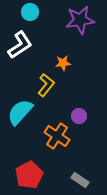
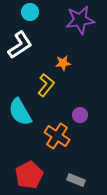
cyan semicircle: rotated 72 degrees counterclockwise
purple circle: moved 1 px right, 1 px up
gray rectangle: moved 4 px left; rotated 12 degrees counterclockwise
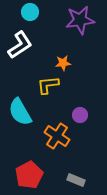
yellow L-shape: moved 2 px right; rotated 135 degrees counterclockwise
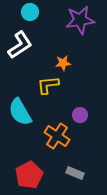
gray rectangle: moved 1 px left, 7 px up
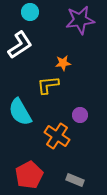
gray rectangle: moved 7 px down
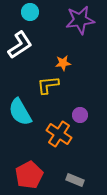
orange cross: moved 2 px right, 2 px up
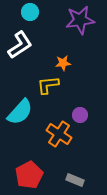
cyan semicircle: rotated 108 degrees counterclockwise
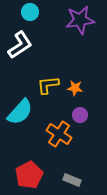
orange star: moved 12 px right, 25 px down; rotated 14 degrees clockwise
gray rectangle: moved 3 px left
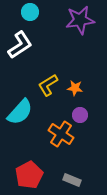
yellow L-shape: rotated 25 degrees counterclockwise
orange cross: moved 2 px right
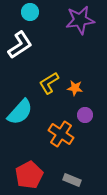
yellow L-shape: moved 1 px right, 2 px up
purple circle: moved 5 px right
